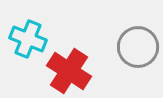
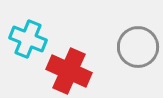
red cross: rotated 9 degrees counterclockwise
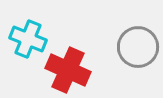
red cross: moved 1 px left, 1 px up
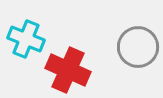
cyan cross: moved 2 px left
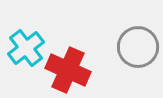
cyan cross: moved 9 px down; rotated 30 degrees clockwise
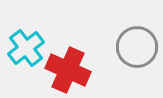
gray circle: moved 1 px left
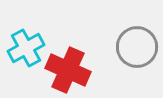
cyan cross: rotated 9 degrees clockwise
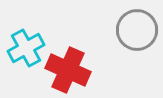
gray circle: moved 17 px up
